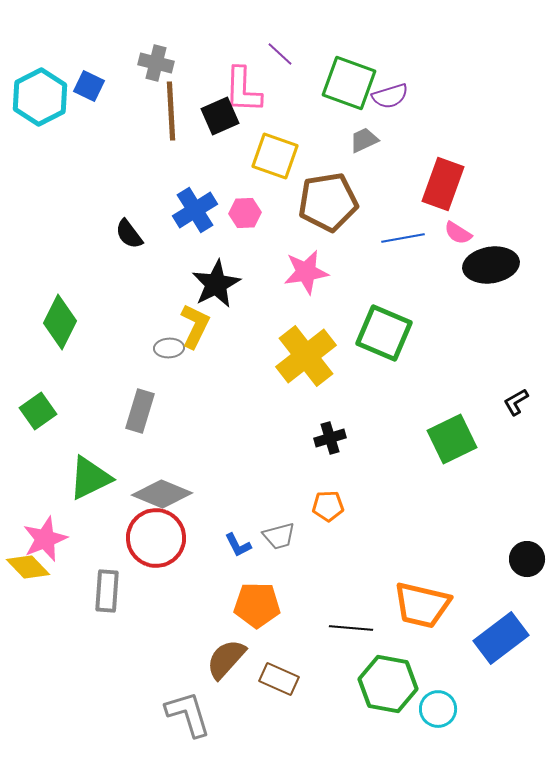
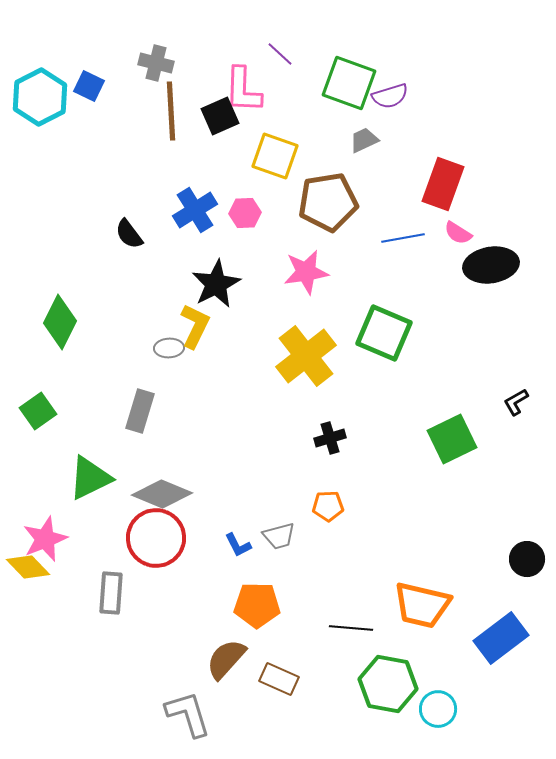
gray rectangle at (107, 591): moved 4 px right, 2 px down
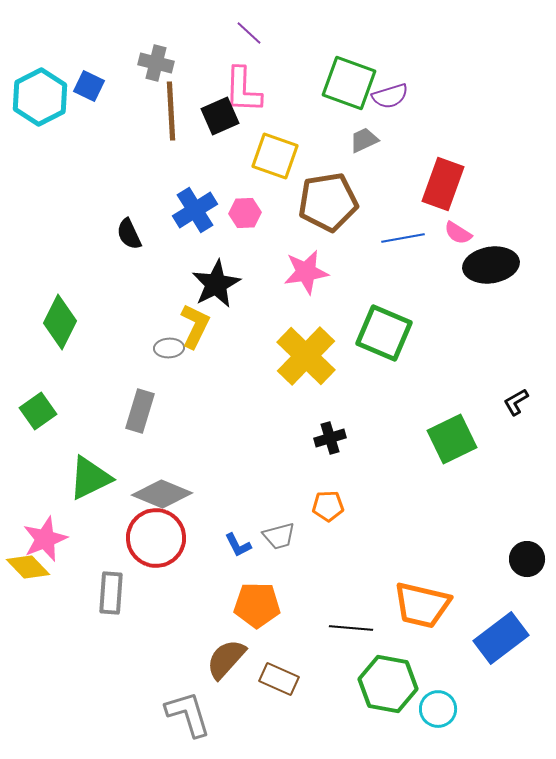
purple line at (280, 54): moved 31 px left, 21 px up
black semicircle at (129, 234): rotated 12 degrees clockwise
yellow cross at (306, 356): rotated 8 degrees counterclockwise
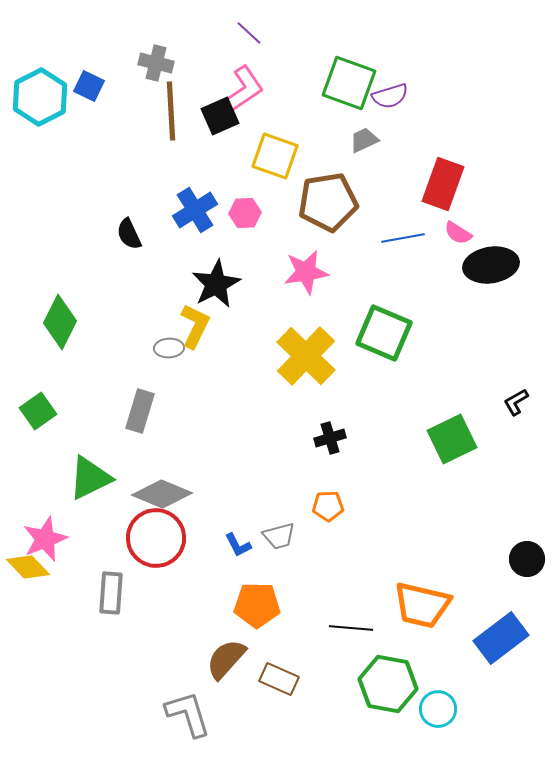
pink L-shape at (243, 90): rotated 126 degrees counterclockwise
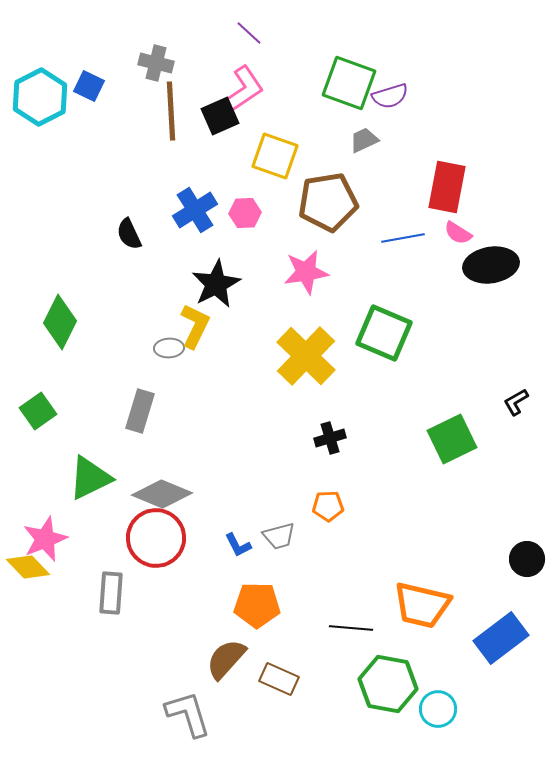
red rectangle at (443, 184): moved 4 px right, 3 px down; rotated 9 degrees counterclockwise
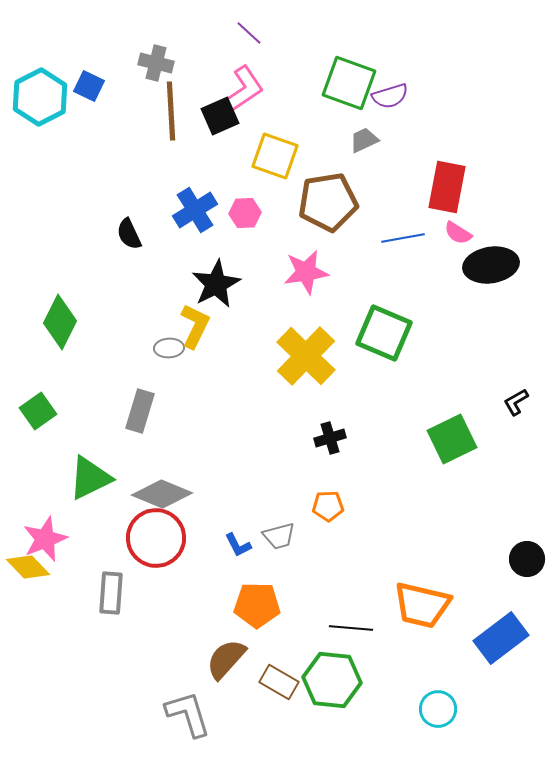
brown rectangle at (279, 679): moved 3 px down; rotated 6 degrees clockwise
green hexagon at (388, 684): moved 56 px left, 4 px up; rotated 4 degrees counterclockwise
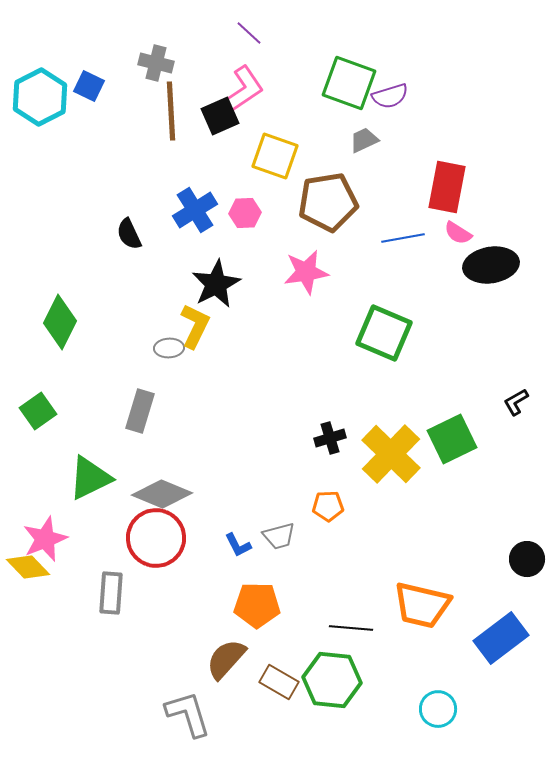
yellow cross at (306, 356): moved 85 px right, 98 px down
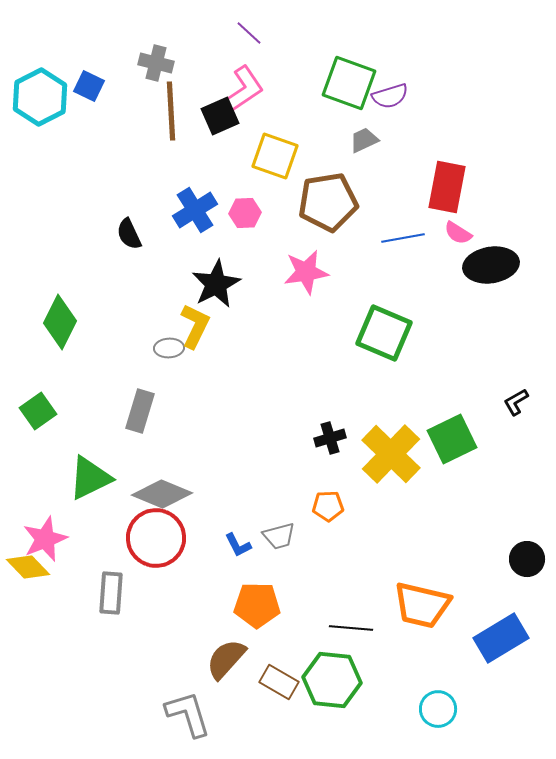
blue rectangle at (501, 638): rotated 6 degrees clockwise
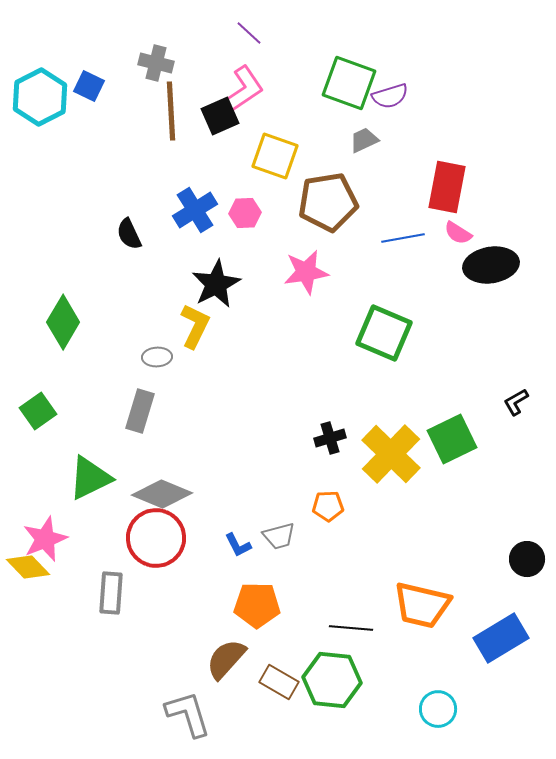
green diamond at (60, 322): moved 3 px right; rotated 4 degrees clockwise
gray ellipse at (169, 348): moved 12 px left, 9 px down
